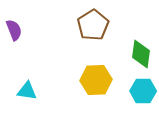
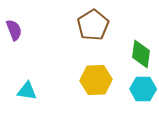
cyan hexagon: moved 2 px up
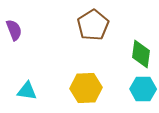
yellow hexagon: moved 10 px left, 8 px down
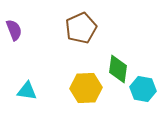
brown pentagon: moved 12 px left, 3 px down; rotated 8 degrees clockwise
green diamond: moved 23 px left, 15 px down
cyan hexagon: rotated 10 degrees clockwise
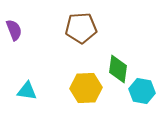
brown pentagon: rotated 20 degrees clockwise
cyan hexagon: moved 1 px left, 2 px down
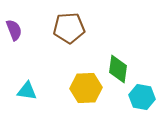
brown pentagon: moved 12 px left
cyan hexagon: moved 6 px down
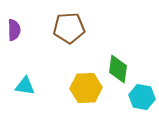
purple semicircle: rotated 20 degrees clockwise
cyan triangle: moved 2 px left, 5 px up
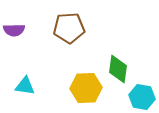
purple semicircle: rotated 90 degrees clockwise
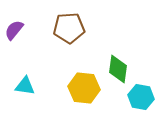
purple semicircle: rotated 130 degrees clockwise
yellow hexagon: moved 2 px left; rotated 8 degrees clockwise
cyan hexagon: moved 1 px left
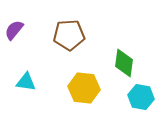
brown pentagon: moved 7 px down
green diamond: moved 6 px right, 6 px up
cyan triangle: moved 1 px right, 4 px up
